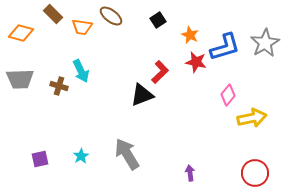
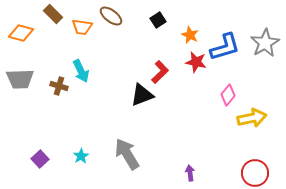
purple square: rotated 30 degrees counterclockwise
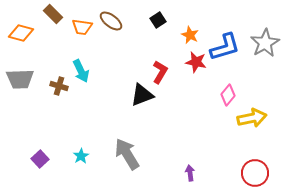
brown ellipse: moved 5 px down
red L-shape: rotated 15 degrees counterclockwise
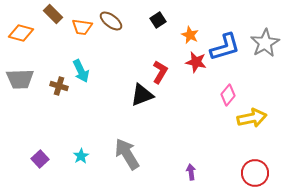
purple arrow: moved 1 px right, 1 px up
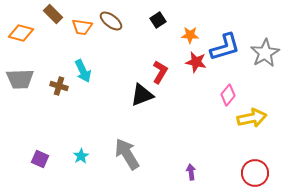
orange star: rotated 24 degrees counterclockwise
gray star: moved 10 px down
cyan arrow: moved 2 px right
purple square: rotated 24 degrees counterclockwise
